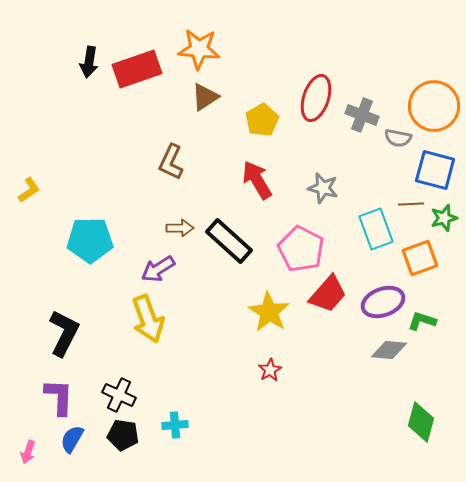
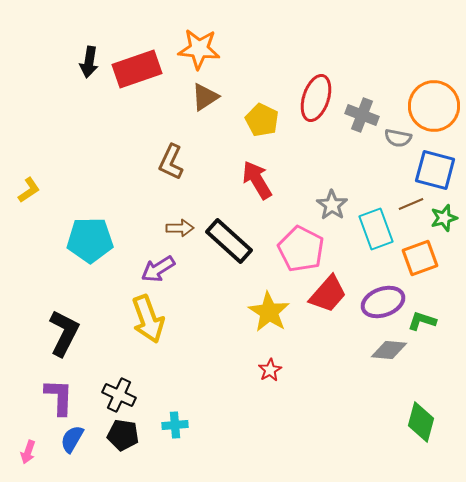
yellow pentagon: rotated 16 degrees counterclockwise
gray star: moved 9 px right, 17 px down; rotated 20 degrees clockwise
brown line: rotated 20 degrees counterclockwise
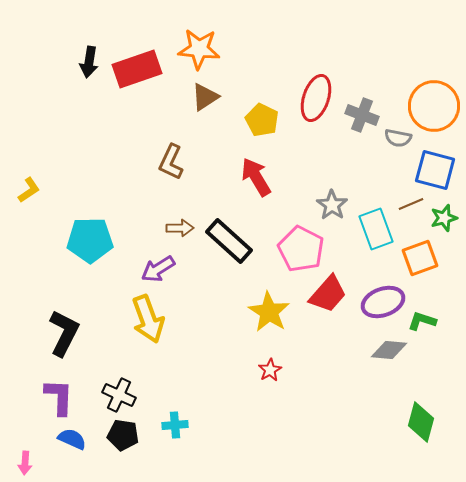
red arrow: moved 1 px left, 3 px up
blue semicircle: rotated 84 degrees clockwise
pink arrow: moved 3 px left, 11 px down; rotated 15 degrees counterclockwise
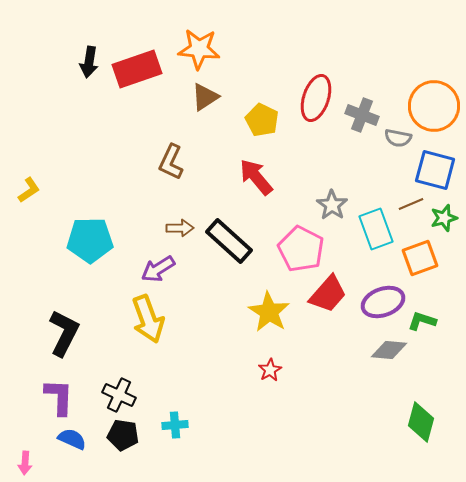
red arrow: rotated 9 degrees counterclockwise
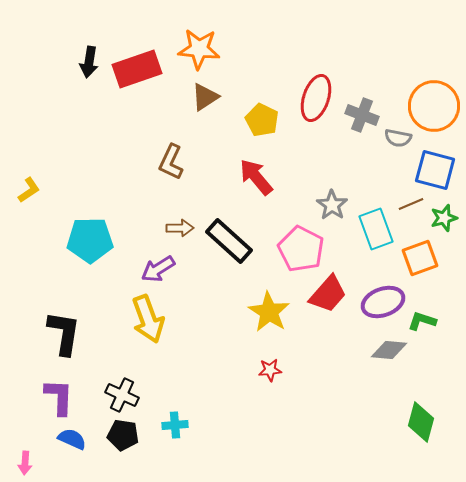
black L-shape: rotated 18 degrees counterclockwise
red star: rotated 25 degrees clockwise
black cross: moved 3 px right
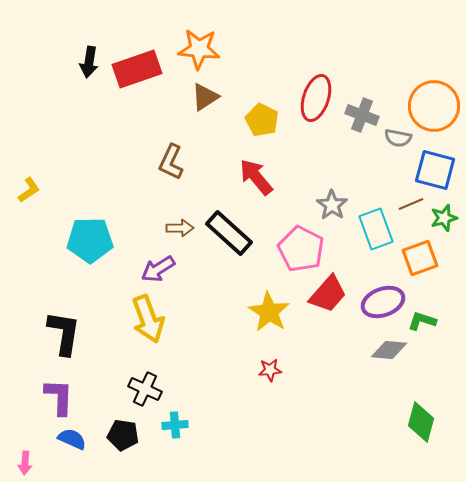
black rectangle: moved 8 px up
black cross: moved 23 px right, 6 px up
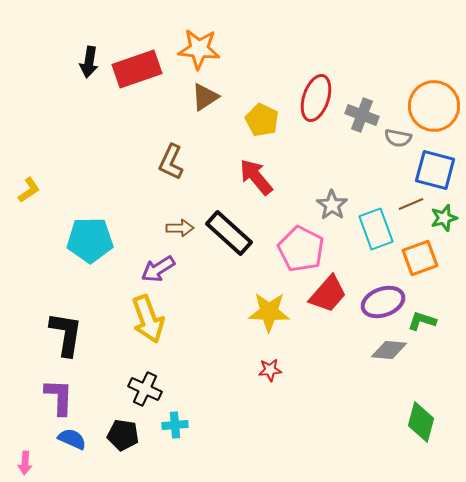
yellow star: rotated 30 degrees counterclockwise
black L-shape: moved 2 px right, 1 px down
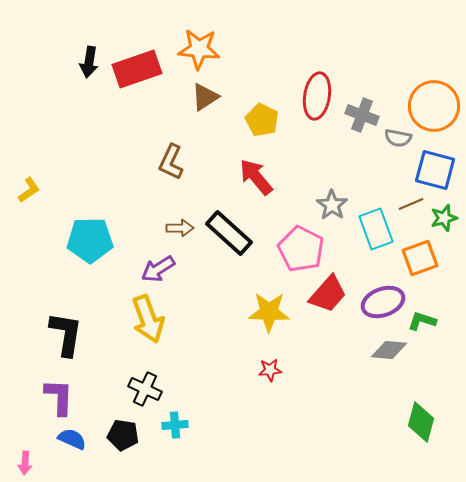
red ellipse: moved 1 px right, 2 px up; rotated 9 degrees counterclockwise
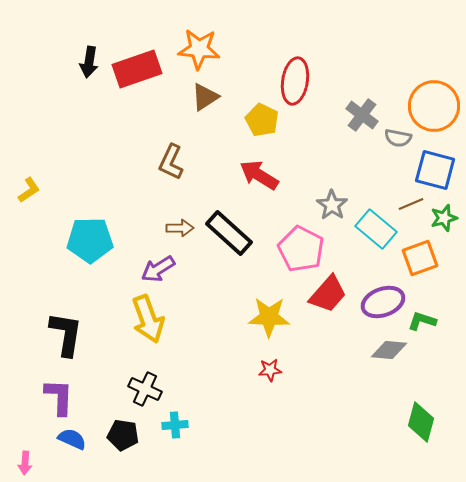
red ellipse: moved 22 px left, 15 px up
gray cross: rotated 16 degrees clockwise
red arrow: moved 3 px right, 2 px up; rotated 18 degrees counterclockwise
cyan rectangle: rotated 30 degrees counterclockwise
yellow star: moved 5 px down
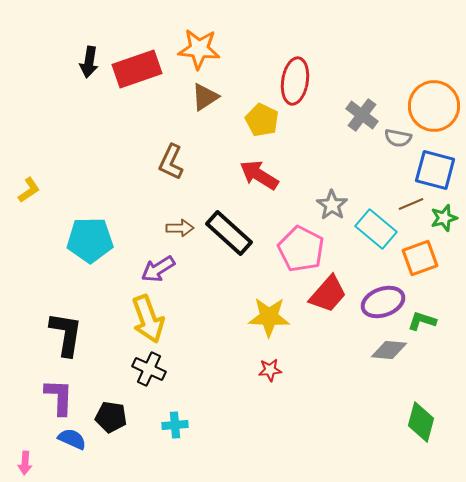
black cross: moved 4 px right, 20 px up
black pentagon: moved 12 px left, 18 px up
